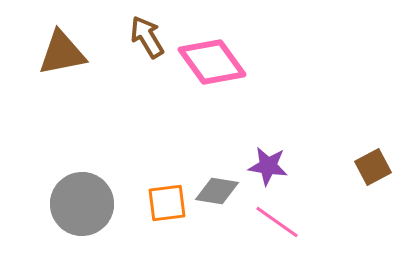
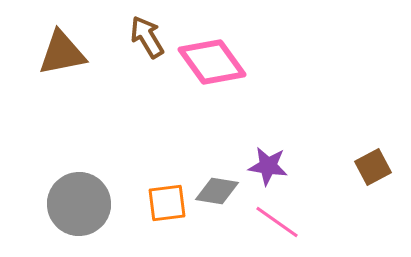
gray circle: moved 3 px left
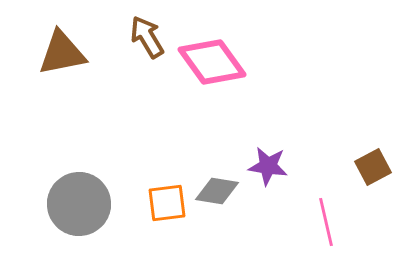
pink line: moved 49 px right; rotated 42 degrees clockwise
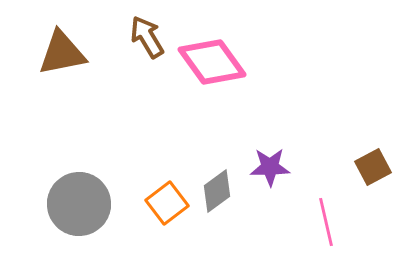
purple star: moved 2 px right, 1 px down; rotated 9 degrees counterclockwise
gray diamond: rotated 45 degrees counterclockwise
orange square: rotated 30 degrees counterclockwise
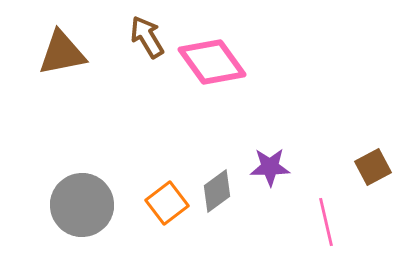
gray circle: moved 3 px right, 1 px down
